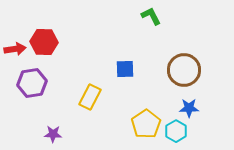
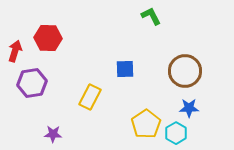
red hexagon: moved 4 px right, 4 px up
red arrow: moved 2 px down; rotated 65 degrees counterclockwise
brown circle: moved 1 px right, 1 px down
cyan hexagon: moved 2 px down
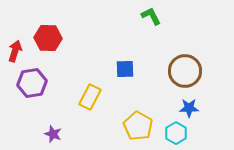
yellow pentagon: moved 8 px left, 2 px down; rotated 8 degrees counterclockwise
purple star: rotated 18 degrees clockwise
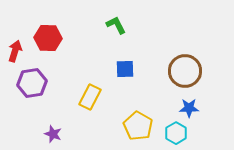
green L-shape: moved 35 px left, 9 px down
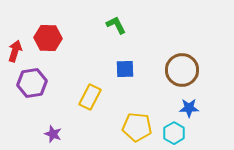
brown circle: moved 3 px left, 1 px up
yellow pentagon: moved 1 px left, 1 px down; rotated 24 degrees counterclockwise
cyan hexagon: moved 2 px left
